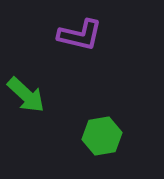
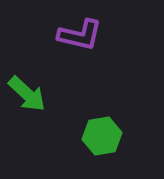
green arrow: moved 1 px right, 1 px up
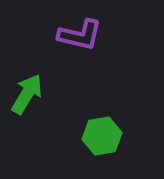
green arrow: rotated 102 degrees counterclockwise
